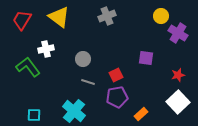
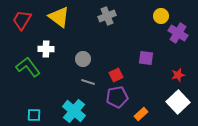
white cross: rotated 14 degrees clockwise
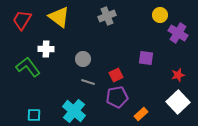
yellow circle: moved 1 px left, 1 px up
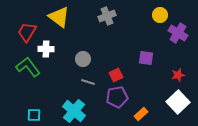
red trapezoid: moved 5 px right, 12 px down
